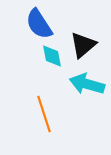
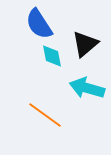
black triangle: moved 2 px right, 1 px up
cyan arrow: moved 4 px down
orange line: moved 1 px right, 1 px down; rotated 36 degrees counterclockwise
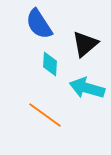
cyan diamond: moved 2 px left, 8 px down; rotated 15 degrees clockwise
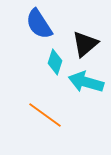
cyan diamond: moved 5 px right, 2 px up; rotated 15 degrees clockwise
cyan arrow: moved 1 px left, 6 px up
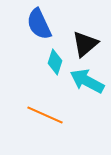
blue semicircle: rotated 8 degrees clockwise
cyan arrow: moved 1 px right, 1 px up; rotated 12 degrees clockwise
orange line: rotated 12 degrees counterclockwise
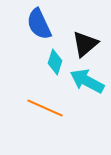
orange line: moved 7 px up
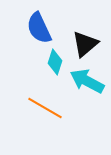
blue semicircle: moved 4 px down
orange line: rotated 6 degrees clockwise
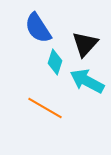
blue semicircle: moved 1 px left; rotated 8 degrees counterclockwise
black triangle: rotated 8 degrees counterclockwise
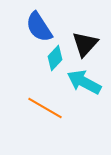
blue semicircle: moved 1 px right, 1 px up
cyan diamond: moved 4 px up; rotated 25 degrees clockwise
cyan arrow: moved 3 px left, 1 px down
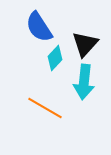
cyan arrow: rotated 112 degrees counterclockwise
